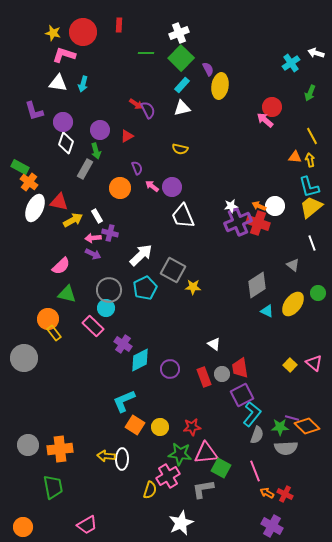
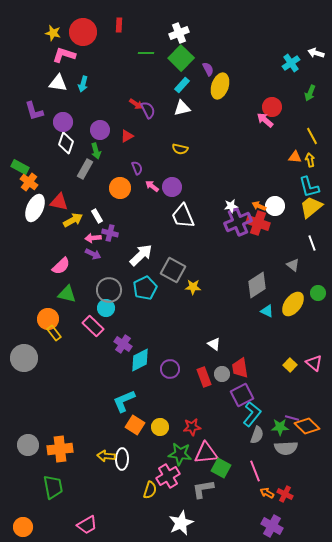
yellow ellipse at (220, 86): rotated 10 degrees clockwise
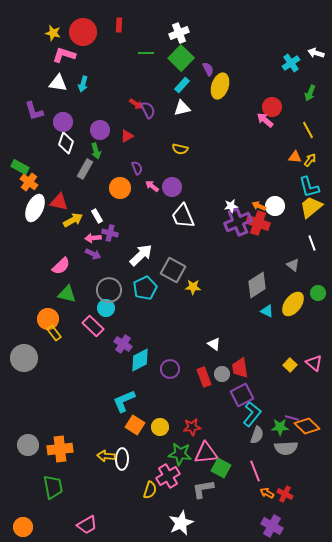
yellow line at (312, 136): moved 4 px left, 6 px up
yellow arrow at (310, 160): rotated 48 degrees clockwise
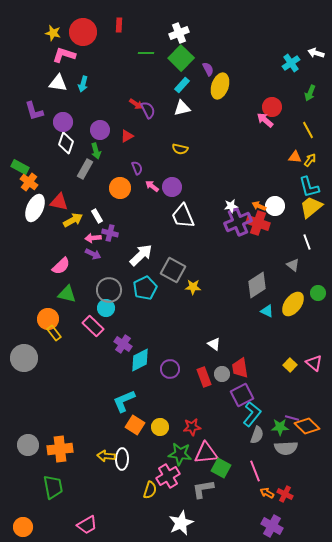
white line at (312, 243): moved 5 px left, 1 px up
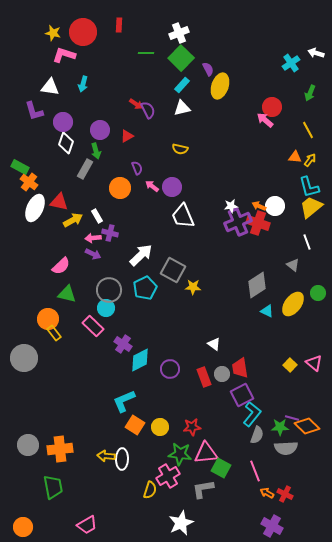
white triangle at (58, 83): moved 8 px left, 4 px down
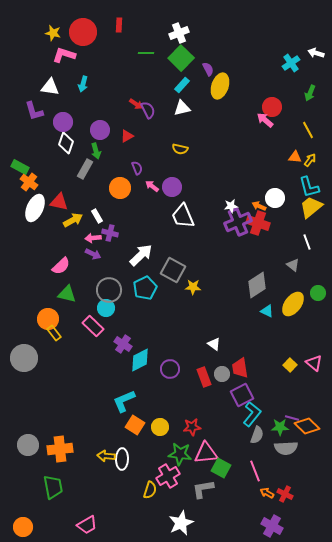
white circle at (275, 206): moved 8 px up
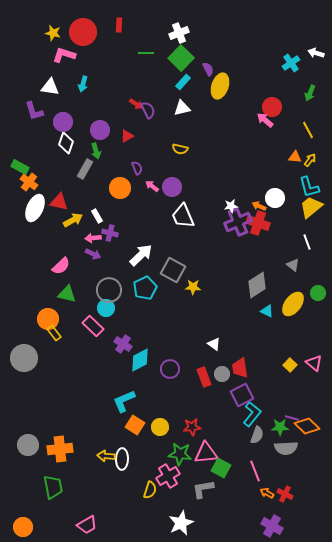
cyan rectangle at (182, 85): moved 1 px right, 3 px up
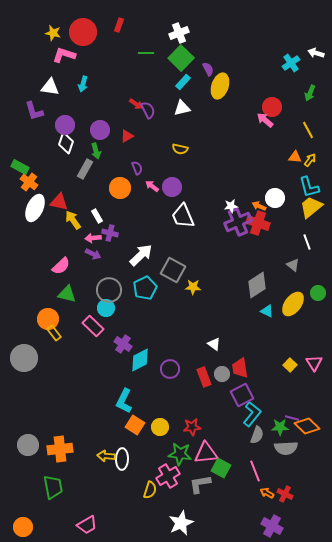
red rectangle at (119, 25): rotated 16 degrees clockwise
purple circle at (63, 122): moved 2 px right, 3 px down
yellow arrow at (73, 220): rotated 96 degrees counterclockwise
pink triangle at (314, 363): rotated 18 degrees clockwise
cyan L-shape at (124, 401): rotated 40 degrees counterclockwise
gray L-shape at (203, 489): moved 3 px left, 5 px up
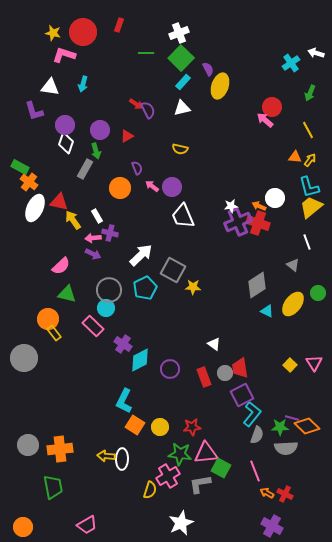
gray circle at (222, 374): moved 3 px right, 1 px up
